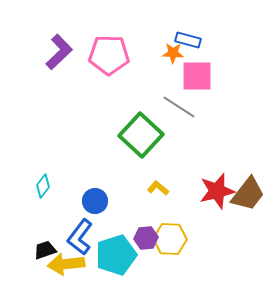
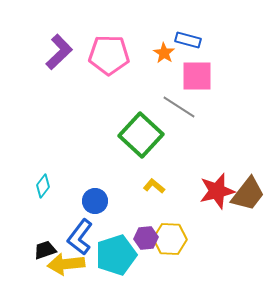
orange star: moved 9 px left; rotated 30 degrees clockwise
yellow L-shape: moved 4 px left, 2 px up
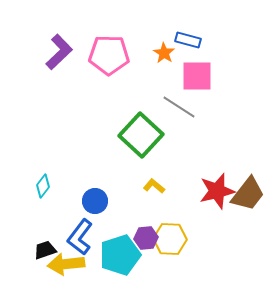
cyan pentagon: moved 4 px right
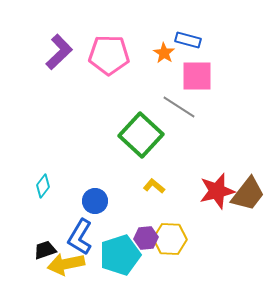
blue L-shape: rotated 6 degrees counterclockwise
yellow arrow: rotated 6 degrees counterclockwise
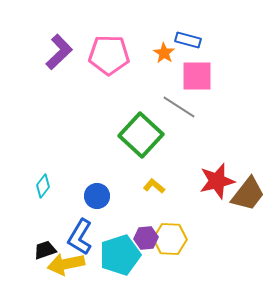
red star: moved 10 px up
blue circle: moved 2 px right, 5 px up
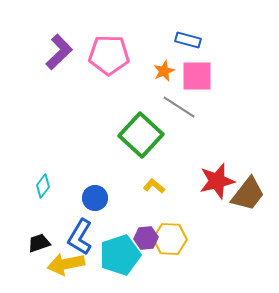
orange star: moved 18 px down; rotated 15 degrees clockwise
blue circle: moved 2 px left, 2 px down
black trapezoid: moved 6 px left, 7 px up
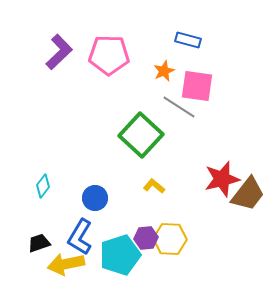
pink square: moved 10 px down; rotated 8 degrees clockwise
red star: moved 5 px right, 2 px up
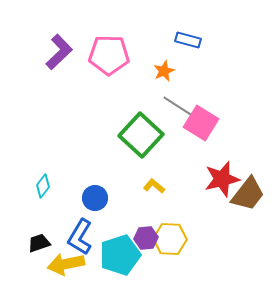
pink square: moved 4 px right, 37 px down; rotated 24 degrees clockwise
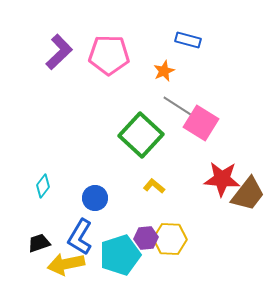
red star: rotated 18 degrees clockwise
